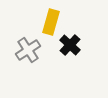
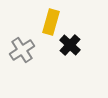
gray cross: moved 6 px left
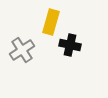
black cross: rotated 30 degrees counterclockwise
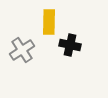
yellow rectangle: moved 2 px left; rotated 15 degrees counterclockwise
